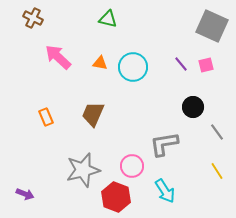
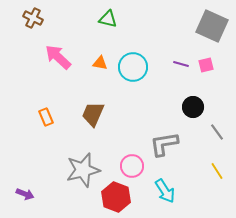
purple line: rotated 35 degrees counterclockwise
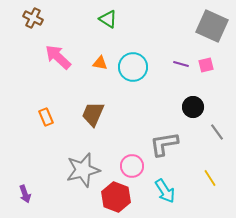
green triangle: rotated 18 degrees clockwise
yellow line: moved 7 px left, 7 px down
purple arrow: rotated 48 degrees clockwise
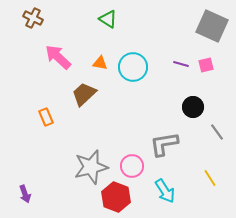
brown trapezoid: moved 9 px left, 20 px up; rotated 24 degrees clockwise
gray star: moved 8 px right, 3 px up
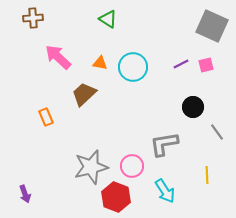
brown cross: rotated 30 degrees counterclockwise
purple line: rotated 42 degrees counterclockwise
yellow line: moved 3 px left, 3 px up; rotated 30 degrees clockwise
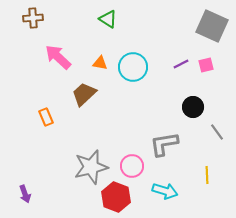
cyan arrow: rotated 40 degrees counterclockwise
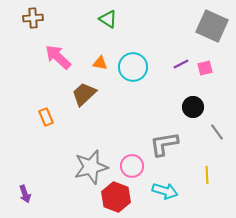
pink square: moved 1 px left, 3 px down
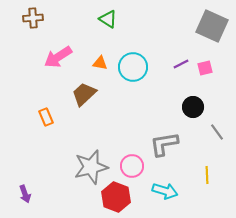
pink arrow: rotated 76 degrees counterclockwise
